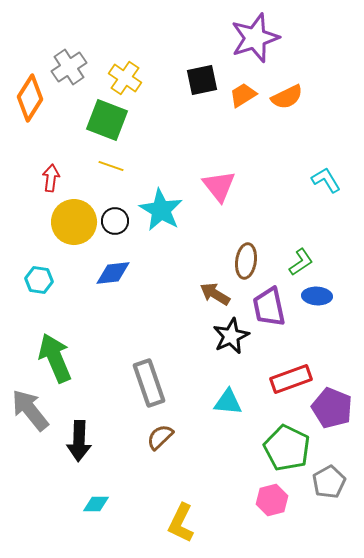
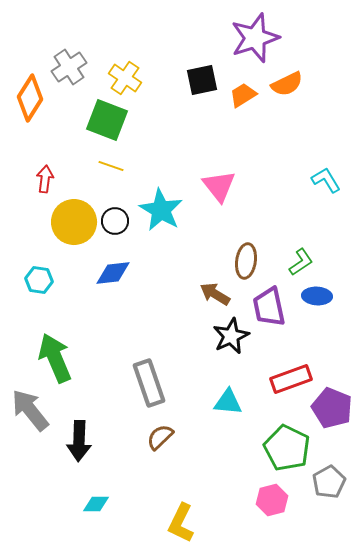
orange semicircle: moved 13 px up
red arrow: moved 6 px left, 1 px down
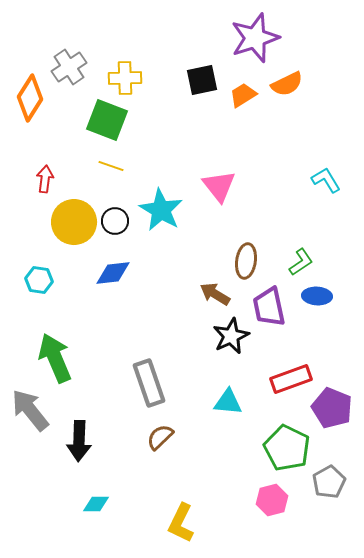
yellow cross: rotated 36 degrees counterclockwise
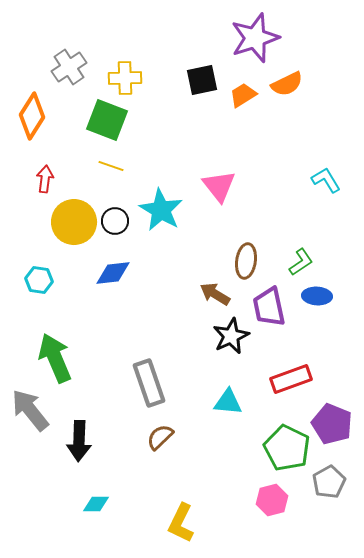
orange diamond: moved 2 px right, 18 px down
purple pentagon: moved 16 px down
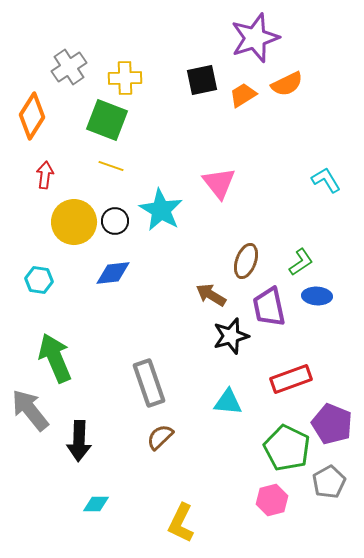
red arrow: moved 4 px up
pink triangle: moved 3 px up
brown ellipse: rotated 12 degrees clockwise
brown arrow: moved 4 px left, 1 px down
black star: rotated 9 degrees clockwise
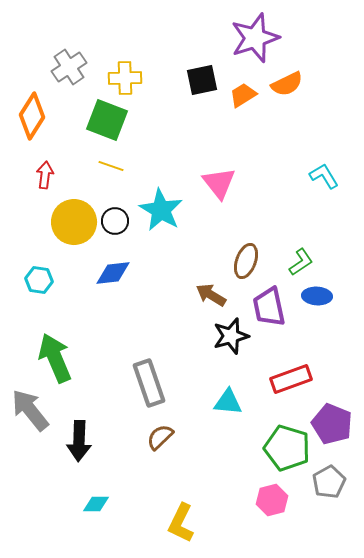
cyan L-shape: moved 2 px left, 4 px up
green pentagon: rotated 9 degrees counterclockwise
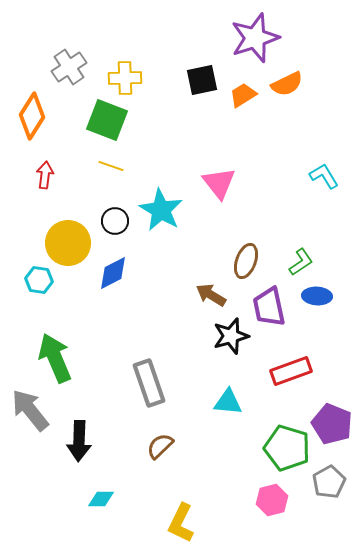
yellow circle: moved 6 px left, 21 px down
blue diamond: rotated 21 degrees counterclockwise
red rectangle: moved 8 px up
brown semicircle: moved 9 px down
cyan diamond: moved 5 px right, 5 px up
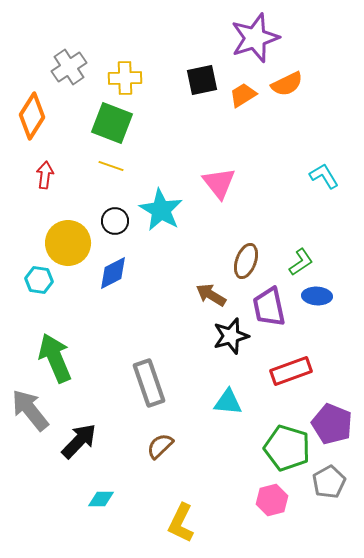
green square: moved 5 px right, 3 px down
black arrow: rotated 138 degrees counterclockwise
